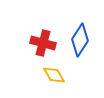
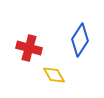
red cross: moved 14 px left, 5 px down
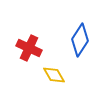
red cross: rotated 10 degrees clockwise
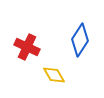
red cross: moved 2 px left, 1 px up
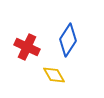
blue diamond: moved 12 px left
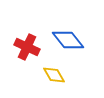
blue diamond: rotated 72 degrees counterclockwise
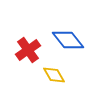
red cross: moved 1 px right, 3 px down; rotated 30 degrees clockwise
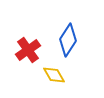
blue diamond: rotated 72 degrees clockwise
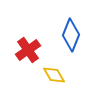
blue diamond: moved 3 px right, 5 px up; rotated 12 degrees counterclockwise
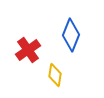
yellow diamond: moved 1 px right; rotated 40 degrees clockwise
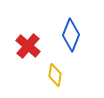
red cross: moved 4 px up; rotated 15 degrees counterclockwise
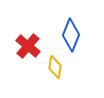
yellow diamond: moved 8 px up
